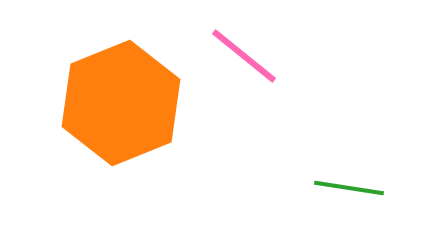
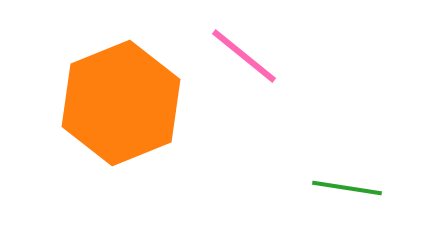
green line: moved 2 px left
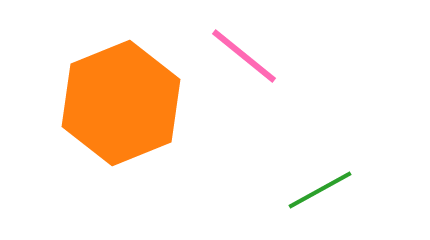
green line: moved 27 px left, 2 px down; rotated 38 degrees counterclockwise
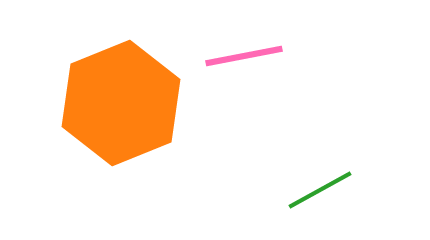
pink line: rotated 50 degrees counterclockwise
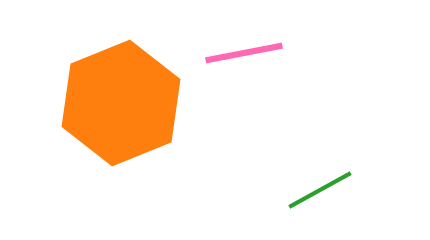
pink line: moved 3 px up
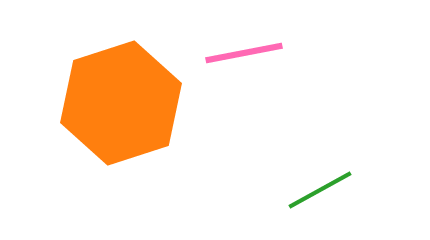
orange hexagon: rotated 4 degrees clockwise
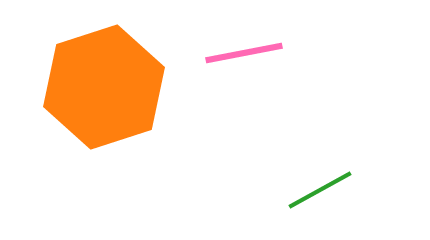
orange hexagon: moved 17 px left, 16 px up
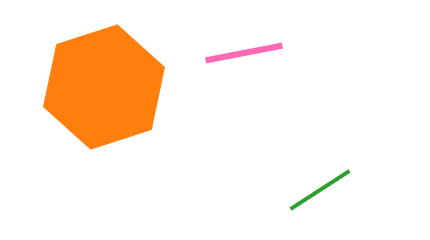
green line: rotated 4 degrees counterclockwise
